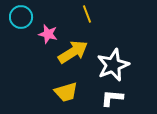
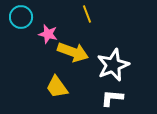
yellow arrow: rotated 52 degrees clockwise
yellow trapezoid: moved 9 px left, 5 px up; rotated 70 degrees clockwise
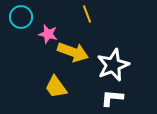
yellow trapezoid: moved 1 px left
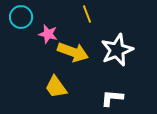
white star: moved 4 px right, 15 px up
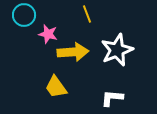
cyan circle: moved 3 px right, 2 px up
yellow arrow: rotated 24 degrees counterclockwise
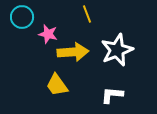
cyan circle: moved 2 px left, 2 px down
yellow trapezoid: moved 1 px right, 2 px up
white L-shape: moved 3 px up
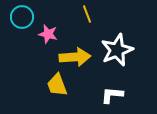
yellow arrow: moved 2 px right, 5 px down
yellow trapezoid: rotated 15 degrees clockwise
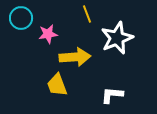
cyan circle: moved 1 px left, 1 px down
pink star: rotated 24 degrees counterclockwise
white star: moved 12 px up
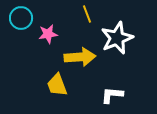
yellow arrow: moved 5 px right
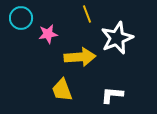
yellow trapezoid: moved 5 px right, 5 px down
